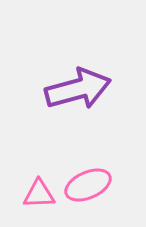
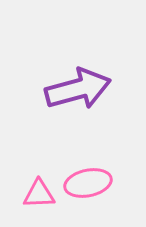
pink ellipse: moved 2 px up; rotated 12 degrees clockwise
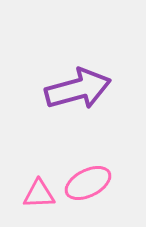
pink ellipse: rotated 15 degrees counterclockwise
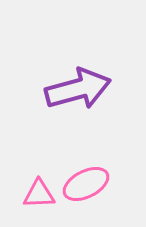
pink ellipse: moved 2 px left, 1 px down
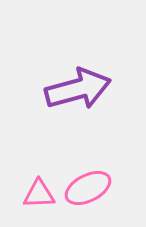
pink ellipse: moved 2 px right, 4 px down
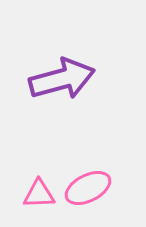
purple arrow: moved 16 px left, 10 px up
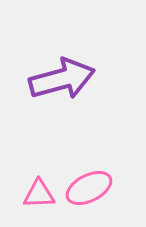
pink ellipse: moved 1 px right
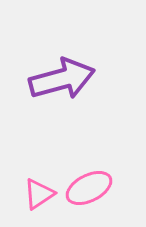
pink triangle: rotated 32 degrees counterclockwise
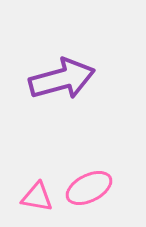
pink triangle: moved 2 px left, 3 px down; rotated 44 degrees clockwise
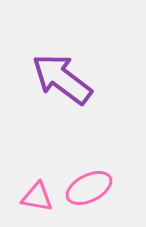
purple arrow: rotated 128 degrees counterclockwise
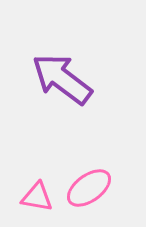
pink ellipse: rotated 9 degrees counterclockwise
